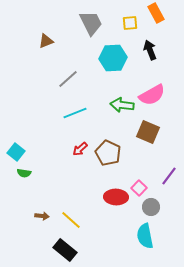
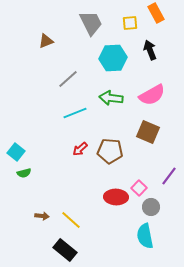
green arrow: moved 11 px left, 7 px up
brown pentagon: moved 2 px right, 2 px up; rotated 20 degrees counterclockwise
green semicircle: rotated 24 degrees counterclockwise
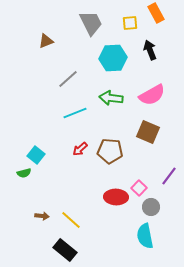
cyan square: moved 20 px right, 3 px down
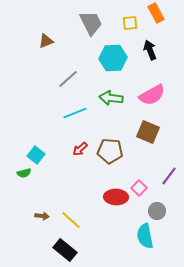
gray circle: moved 6 px right, 4 px down
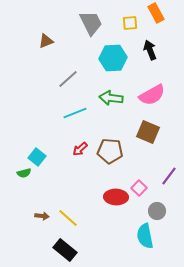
cyan square: moved 1 px right, 2 px down
yellow line: moved 3 px left, 2 px up
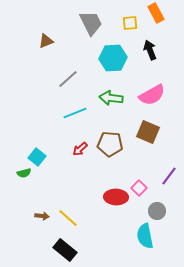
brown pentagon: moved 7 px up
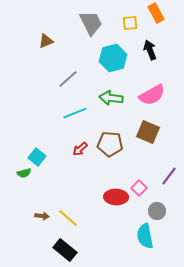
cyan hexagon: rotated 12 degrees counterclockwise
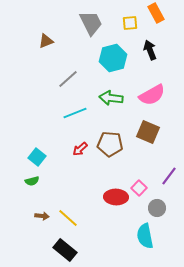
green semicircle: moved 8 px right, 8 px down
gray circle: moved 3 px up
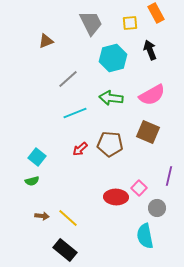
purple line: rotated 24 degrees counterclockwise
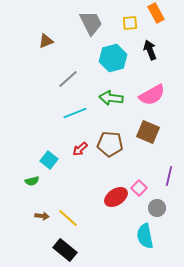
cyan square: moved 12 px right, 3 px down
red ellipse: rotated 35 degrees counterclockwise
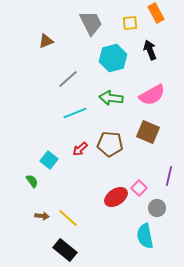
green semicircle: rotated 112 degrees counterclockwise
